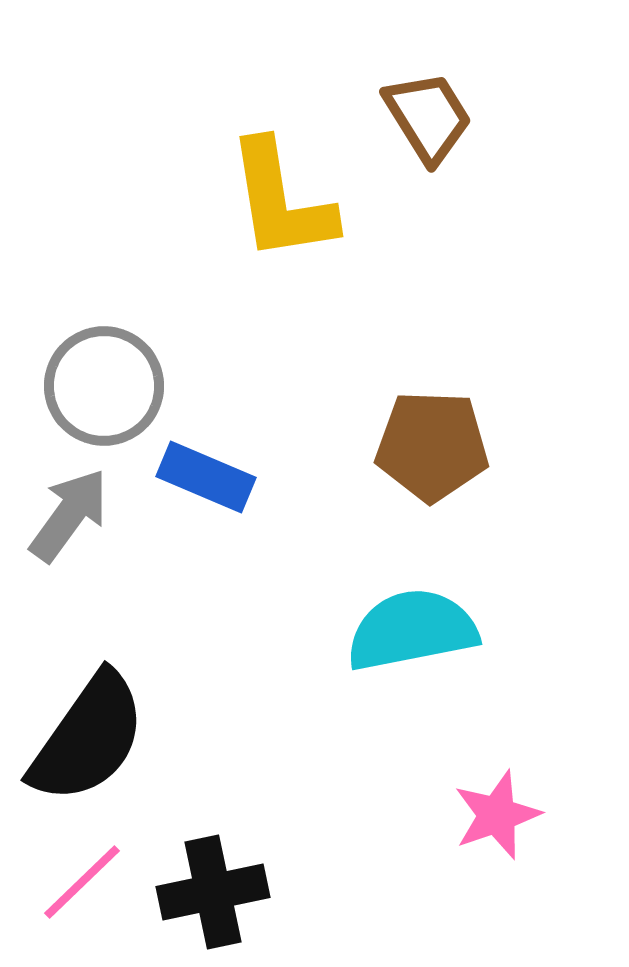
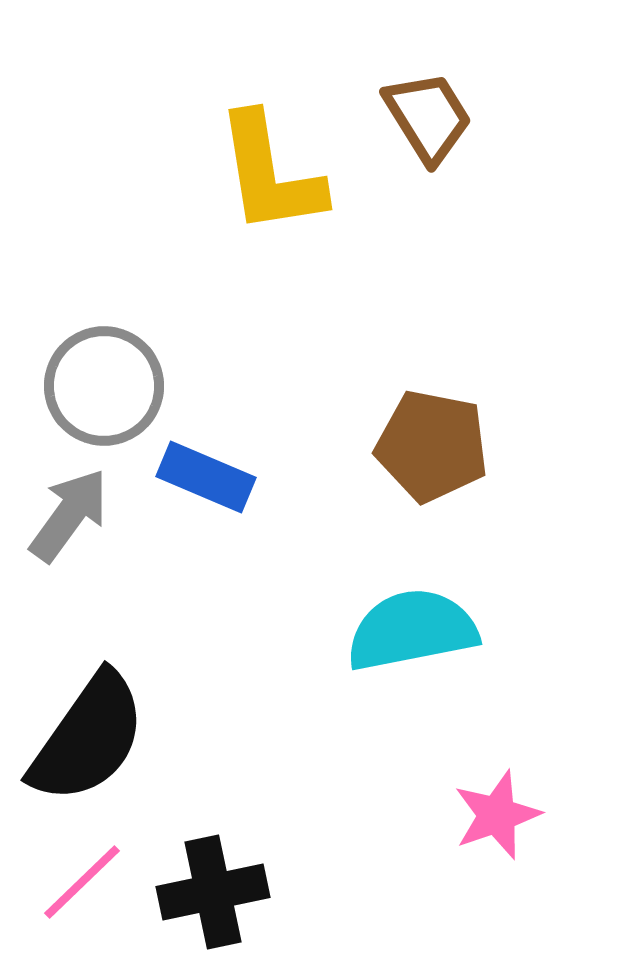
yellow L-shape: moved 11 px left, 27 px up
brown pentagon: rotated 9 degrees clockwise
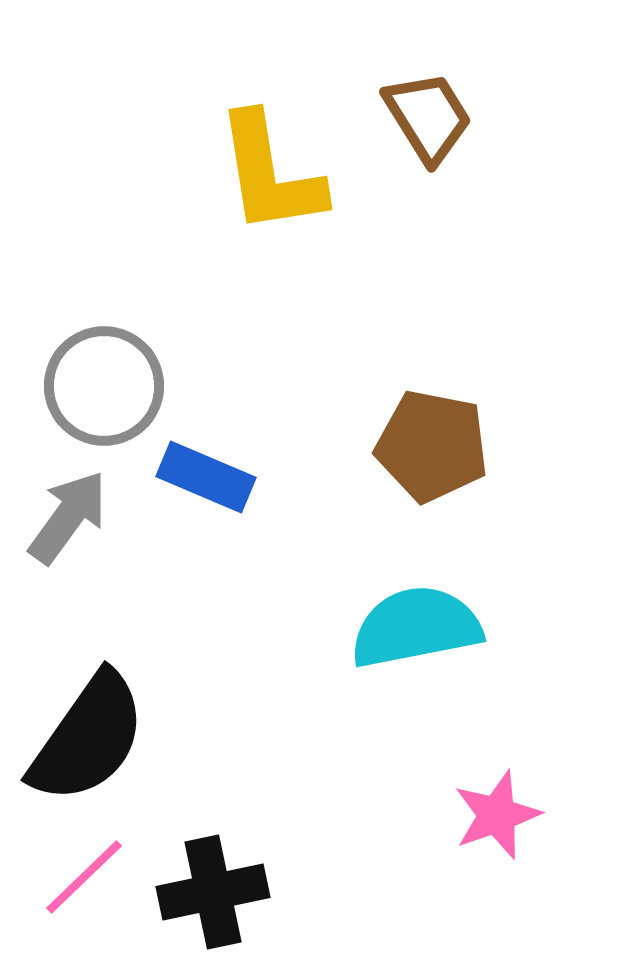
gray arrow: moved 1 px left, 2 px down
cyan semicircle: moved 4 px right, 3 px up
pink line: moved 2 px right, 5 px up
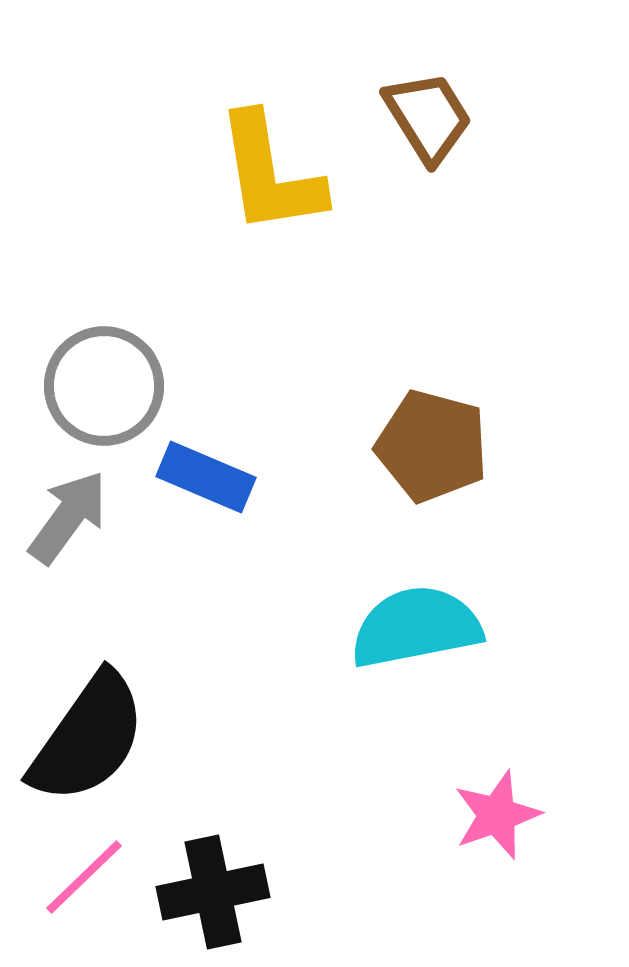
brown pentagon: rotated 4 degrees clockwise
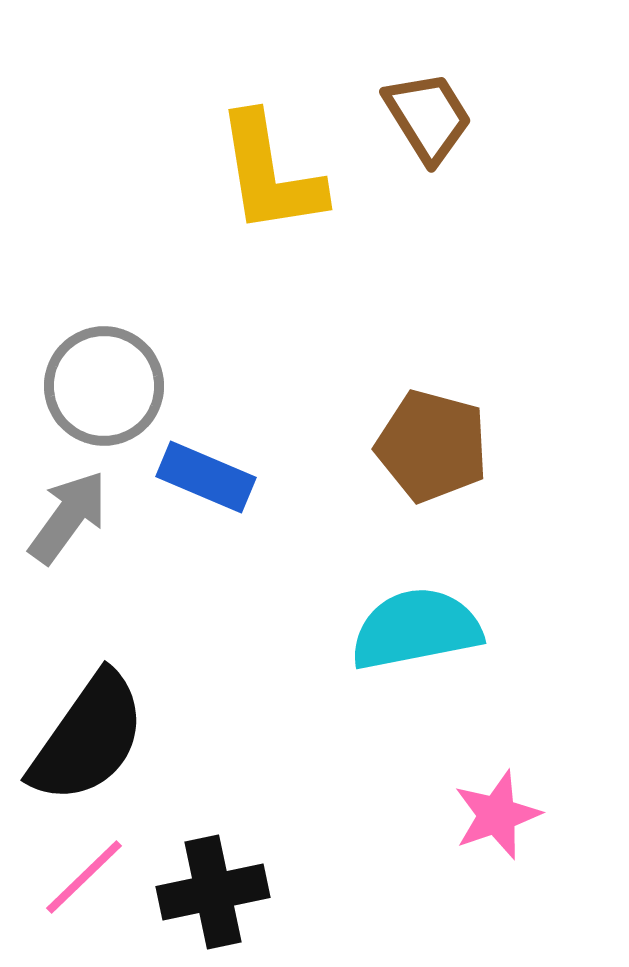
cyan semicircle: moved 2 px down
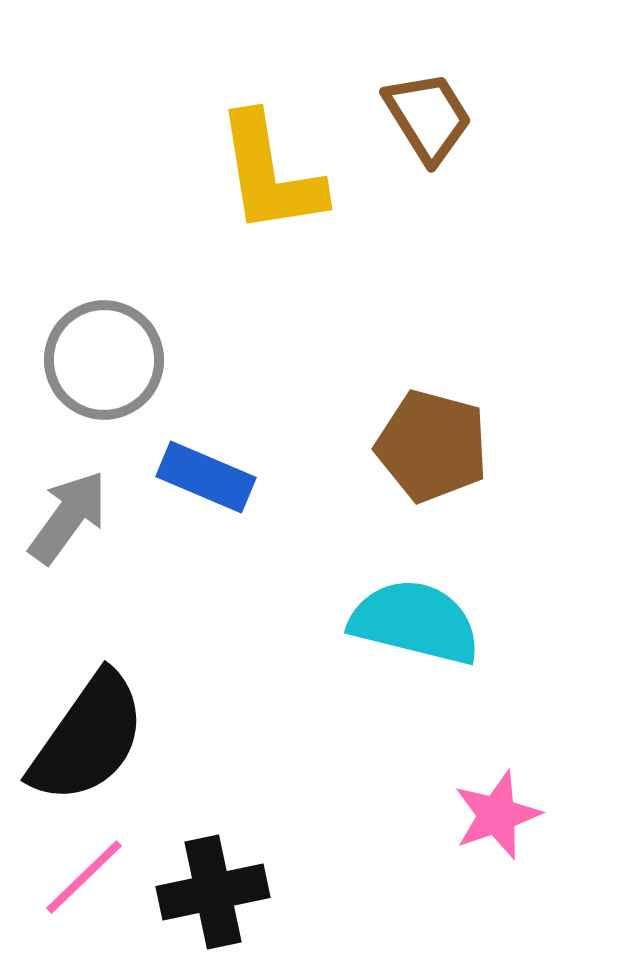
gray circle: moved 26 px up
cyan semicircle: moved 1 px left, 7 px up; rotated 25 degrees clockwise
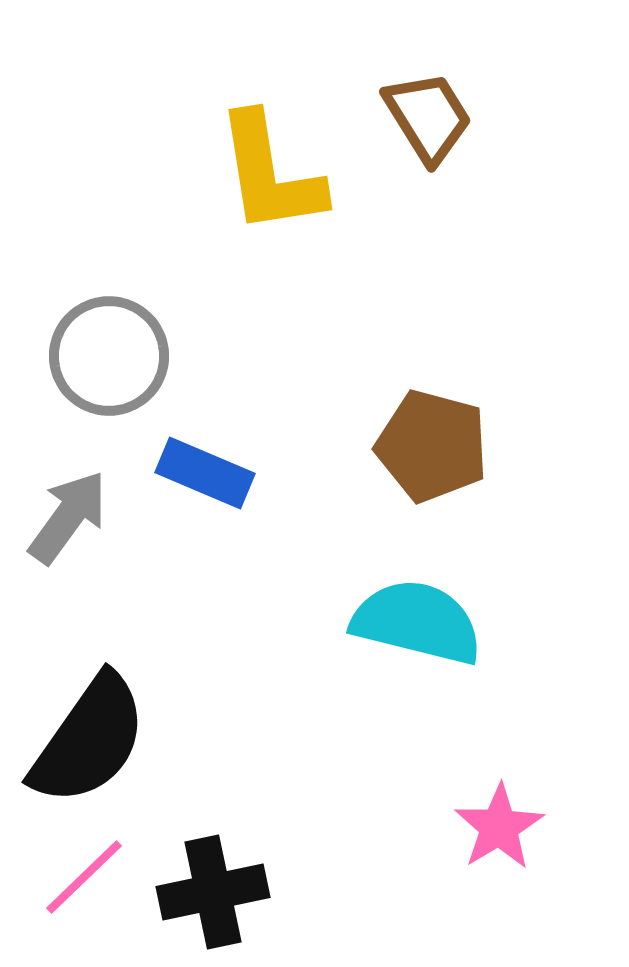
gray circle: moved 5 px right, 4 px up
blue rectangle: moved 1 px left, 4 px up
cyan semicircle: moved 2 px right
black semicircle: moved 1 px right, 2 px down
pink star: moved 2 px right, 12 px down; rotated 12 degrees counterclockwise
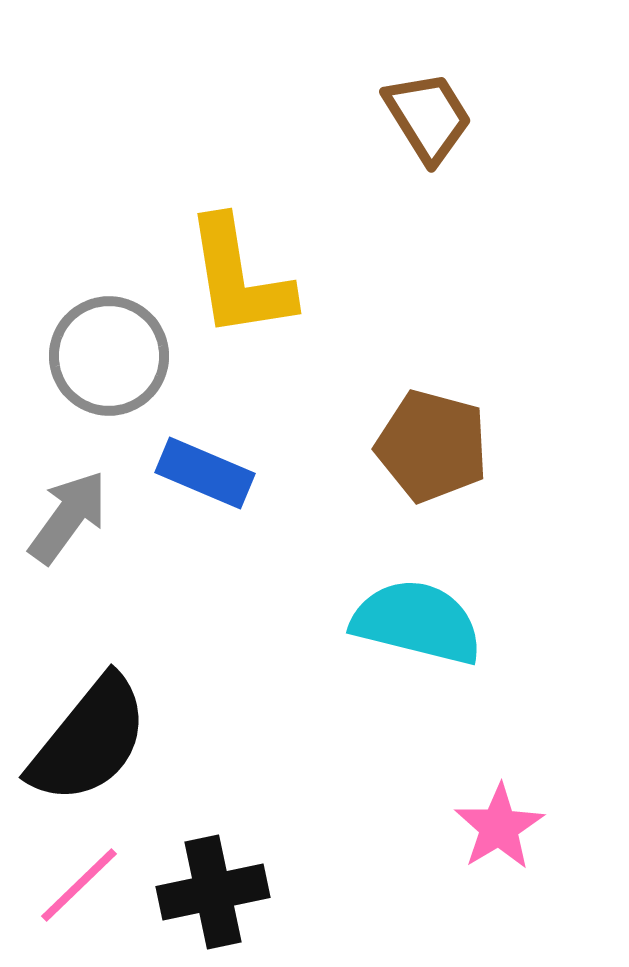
yellow L-shape: moved 31 px left, 104 px down
black semicircle: rotated 4 degrees clockwise
pink line: moved 5 px left, 8 px down
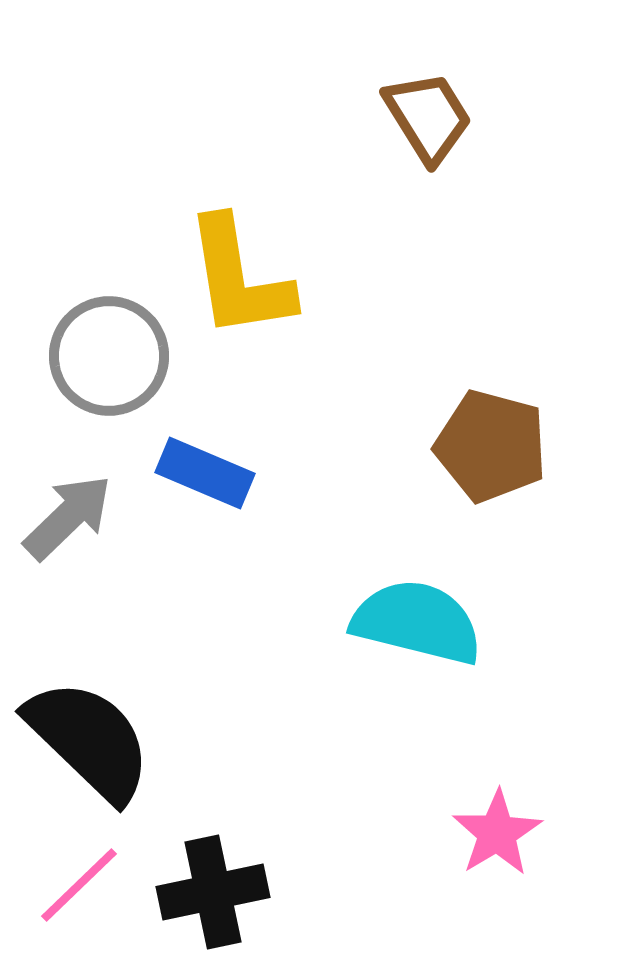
brown pentagon: moved 59 px right
gray arrow: rotated 10 degrees clockwise
black semicircle: rotated 85 degrees counterclockwise
pink star: moved 2 px left, 6 px down
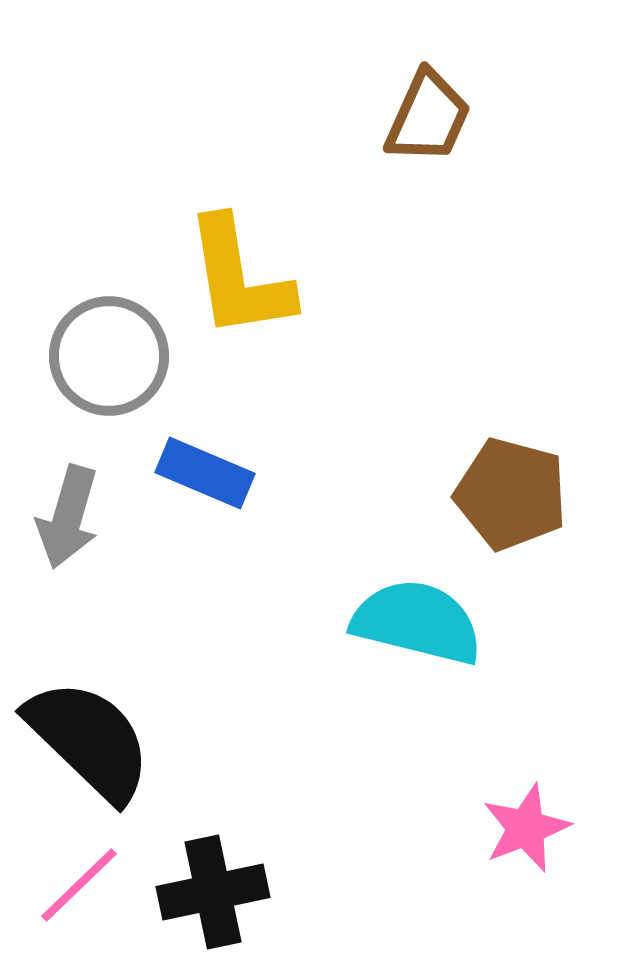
brown trapezoid: rotated 56 degrees clockwise
brown pentagon: moved 20 px right, 48 px down
gray arrow: rotated 150 degrees clockwise
pink star: moved 29 px right, 5 px up; rotated 10 degrees clockwise
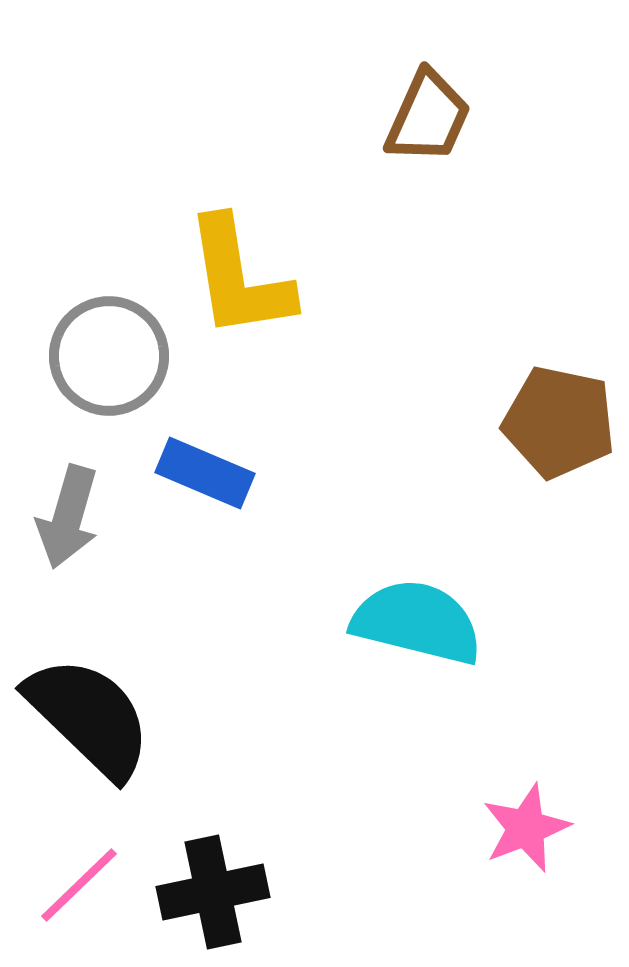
brown pentagon: moved 48 px right, 72 px up; rotated 3 degrees counterclockwise
black semicircle: moved 23 px up
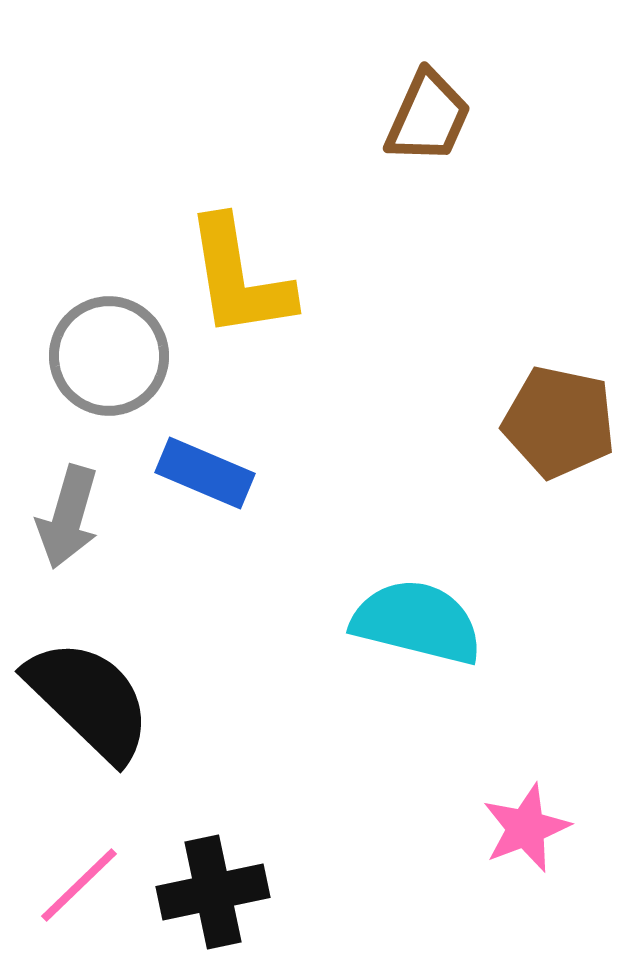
black semicircle: moved 17 px up
